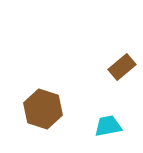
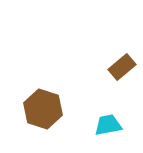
cyan trapezoid: moved 1 px up
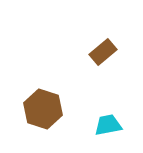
brown rectangle: moved 19 px left, 15 px up
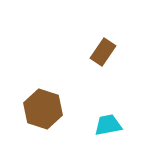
brown rectangle: rotated 16 degrees counterclockwise
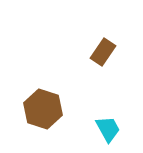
cyan trapezoid: moved 4 px down; rotated 72 degrees clockwise
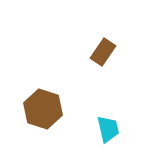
cyan trapezoid: rotated 16 degrees clockwise
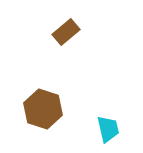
brown rectangle: moved 37 px left, 20 px up; rotated 16 degrees clockwise
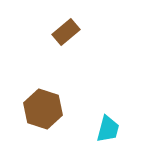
cyan trapezoid: rotated 28 degrees clockwise
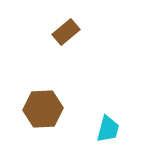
brown hexagon: rotated 21 degrees counterclockwise
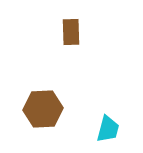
brown rectangle: moved 5 px right; rotated 52 degrees counterclockwise
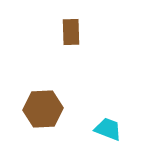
cyan trapezoid: rotated 84 degrees counterclockwise
